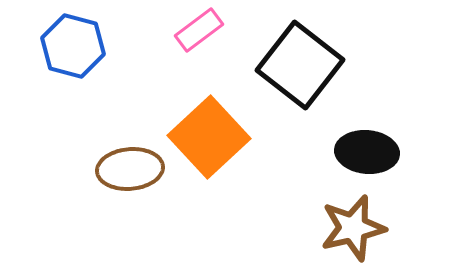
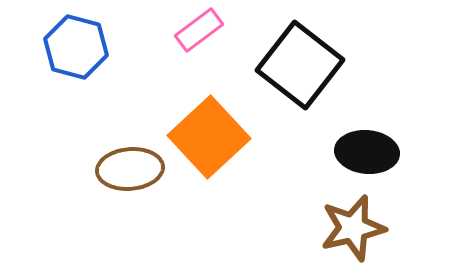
blue hexagon: moved 3 px right, 1 px down
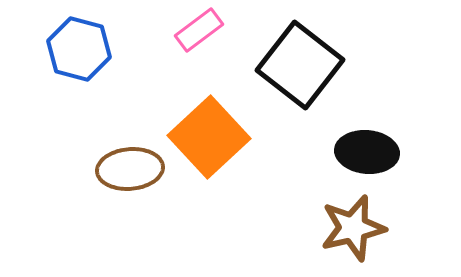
blue hexagon: moved 3 px right, 2 px down
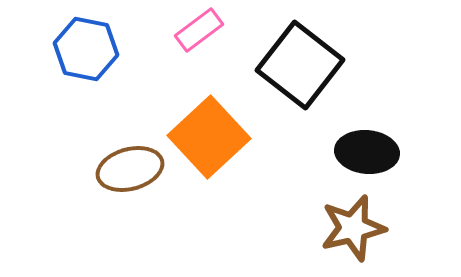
blue hexagon: moved 7 px right; rotated 4 degrees counterclockwise
brown ellipse: rotated 10 degrees counterclockwise
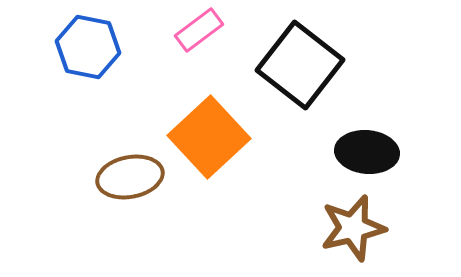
blue hexagon: moved 2 px right, 2 px up
brown ellipse: moved 8 px down; rotated 4 degrees clockwise
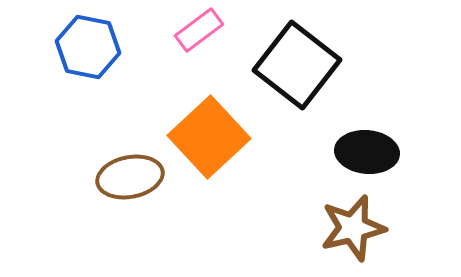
black square: moved 3 px left
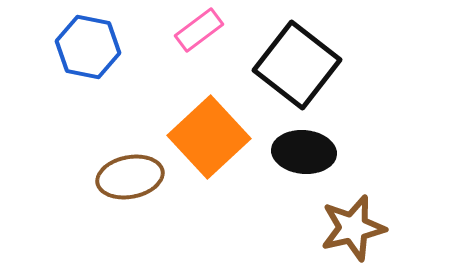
black ellipse: moved 63 px left
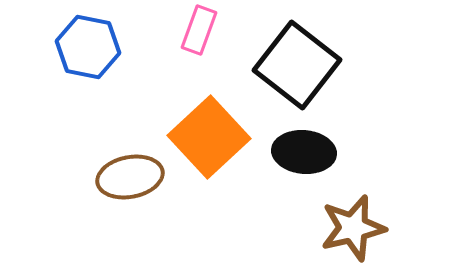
pink rectangle: rotated 33 degrees counterclockwise
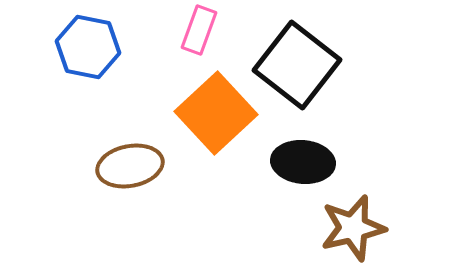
orange square: moved 7 px right, 24 px up
black ellipse: moved 1 px left, 10 px down
brown ellipse: moved 11 px up
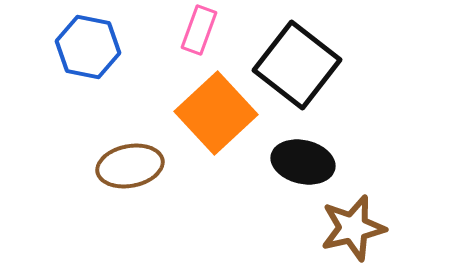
black ellipse: rotated 8 degrees clockwise
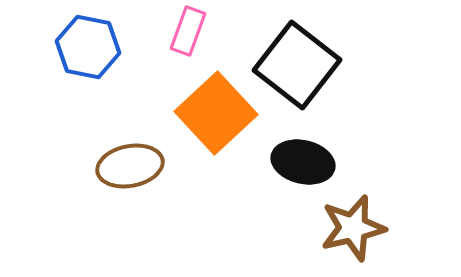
pink rectangle: moved 11 px left, 1 px down
